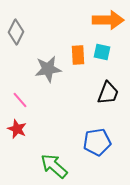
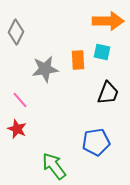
orange arrow: moved 1 px down
orange rectangle: moved 5 px down
gray star: moved 3 px left
blue pentagon: moved 1 px left
green arrow: rotated 12 degrees clockwise
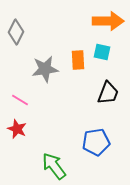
pink line: rotated 18 degrees counterclockwise
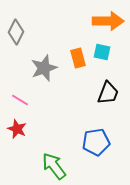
orange rectangle: moved 2 px up; rotated 12 degrees counterclockwise
gray star: moved 1 px left, 1 px up; rotated 12 degrees counterclockwise
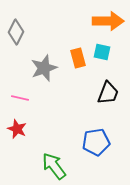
pink line: moved 2 px up; rotated 18 degrees counterclockwise
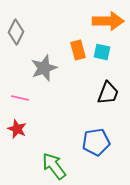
orange rectangle: moved 8 px up
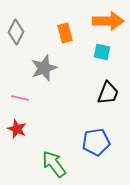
orange rectangle: moved 13 px left, 17 px up
green arrow: moved 2 px up
